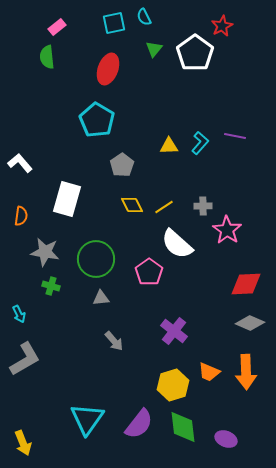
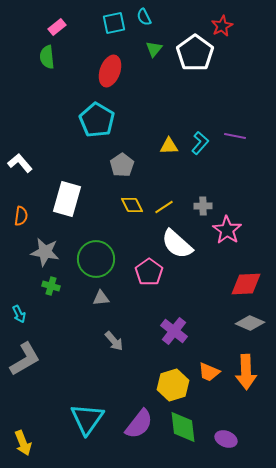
red ellipse: moved 2 px right, 2 px down
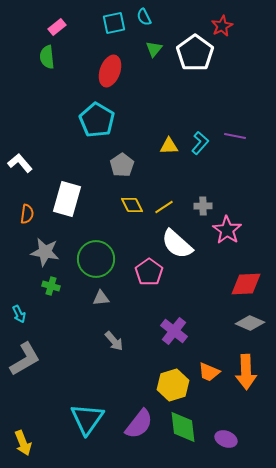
orange semicircle: moved 6 px right, 2 px up
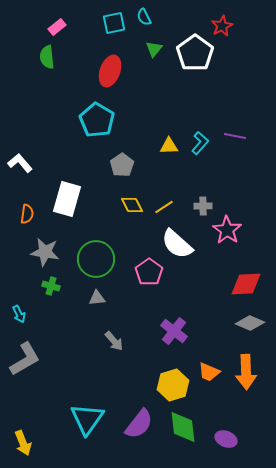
gray triangle: moved 4 px left
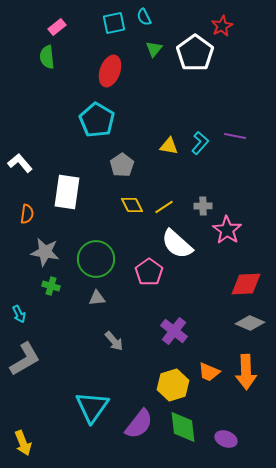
yellow triangle: rotated 12 degrees clockwise
white rectangle: moved 7 px up; rotated 8 degrees counterclockwise
cyan triangle: moved 5 px right, 12 px up
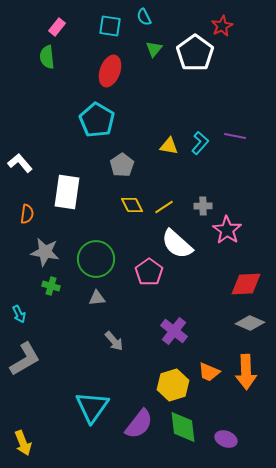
cyan square: moved 4 px left, 3 px down; rotated 20 degrees clockwise
pink rectangle: rotated 12 degrees counterclockwise
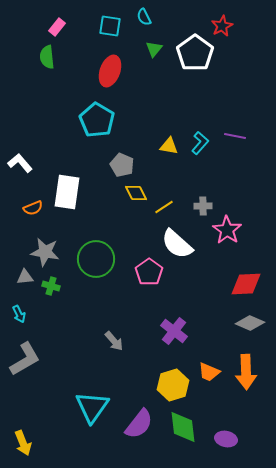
gray pentagon: rotated 15 degrees counterclockwise
yellow diamond: moved 4 px right, 12 px up
orange semicircle: moved 6 px right, 6 px up; rotated 60 degrees clockwise
gray triangle: moved 72 px left, 21 px up
purple ellipse: rotated 10 degrees counterclockwise
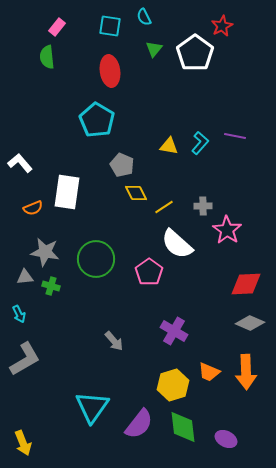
red ellipse: rotated 28 degrees counterclockwise
purple cross: rotated 8 degrees counterclockwise
purple ellipse: rotated 15 degrees clockwise
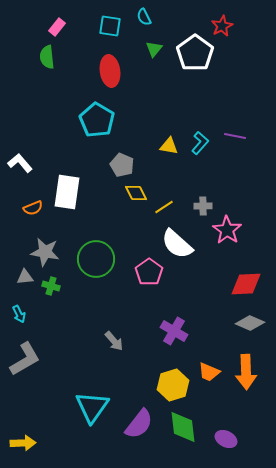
yellow arrow: rotated 70 degrees counterclockwise
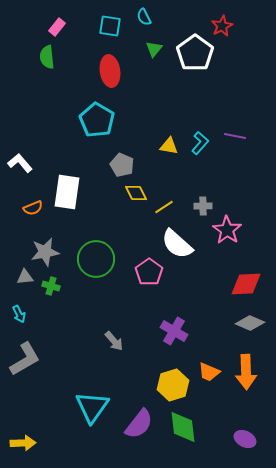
gray star: rotated 20 degrees counterclockwise
purple ellipse: moved 19 px right
